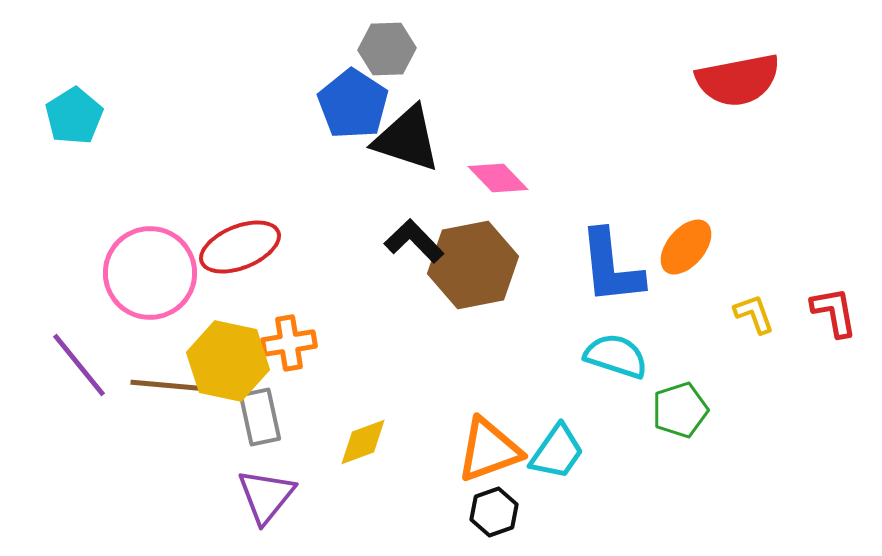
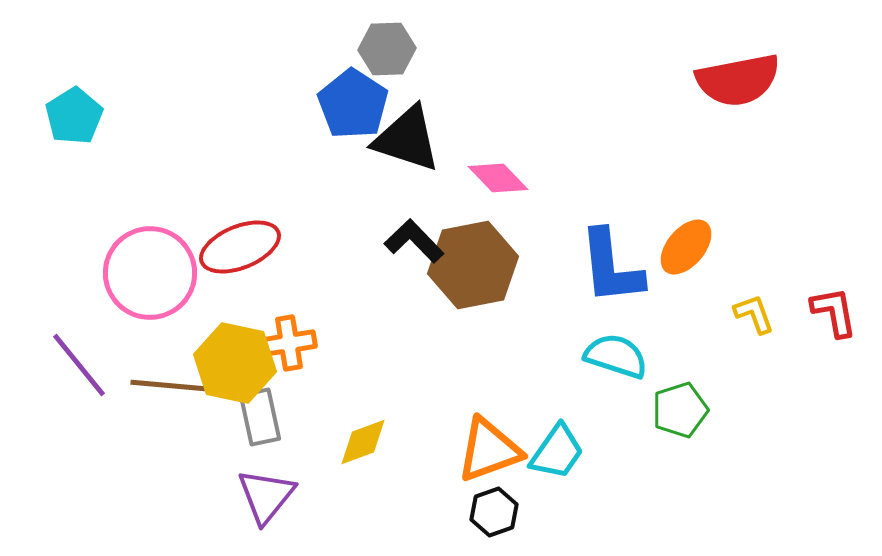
yellow hexagon: moved 7 px right, 2 px down
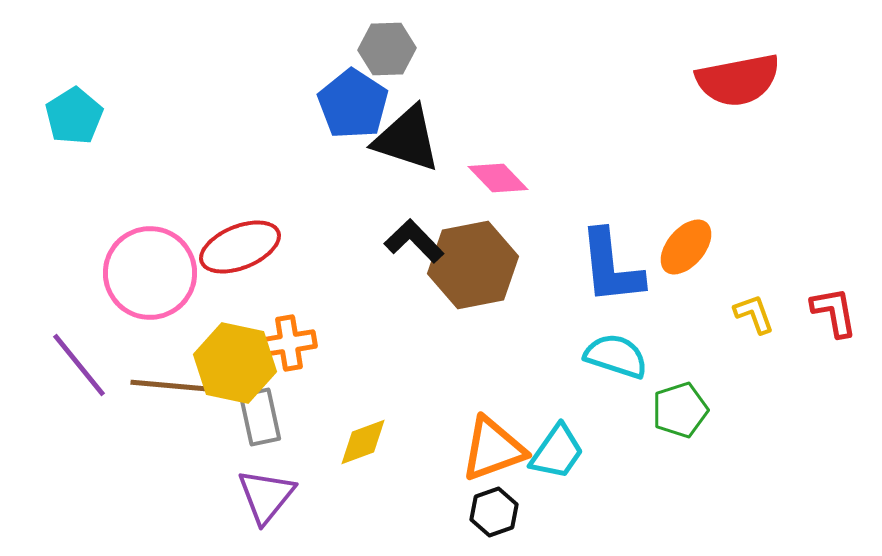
orange triangle: moved 4 px right, 1 px up
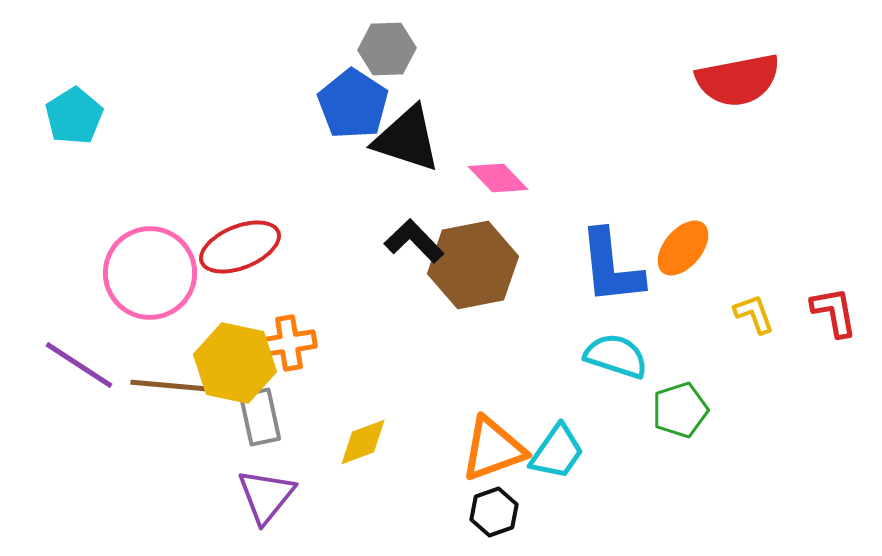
orange ellipse: moved 3 px left, 1 px down
purple line: rotated 18 degrees counterclockwise
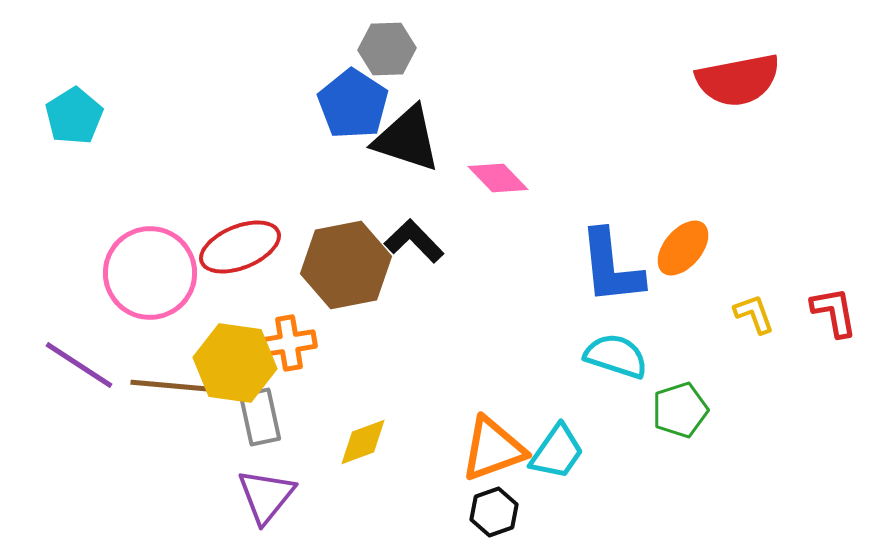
brown hexagon: moved 127 px left
yellow hexagon: rotated 4 degrees counterclockwise
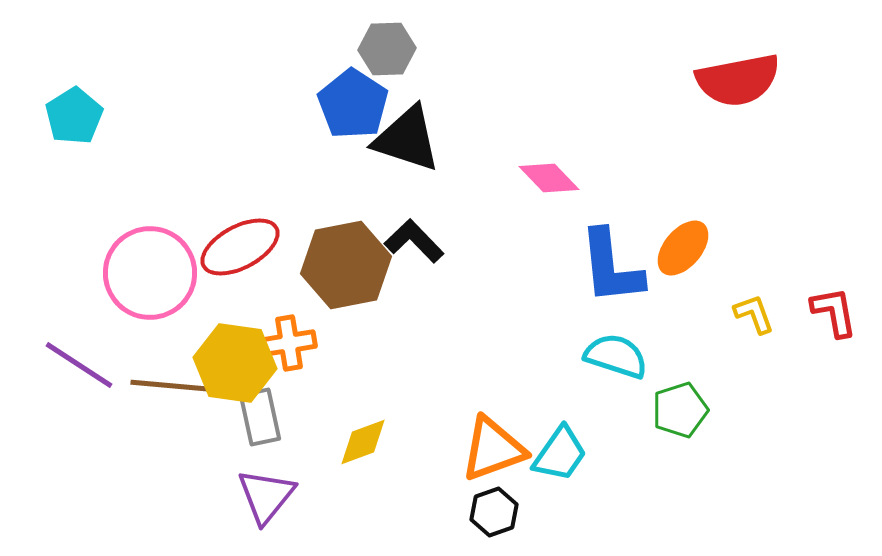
pink diamond: moved 51 px right
red ellipse: rotated 6 degrees counterclockwise
cyan trapezoid: moved 3 px right, 2 px down
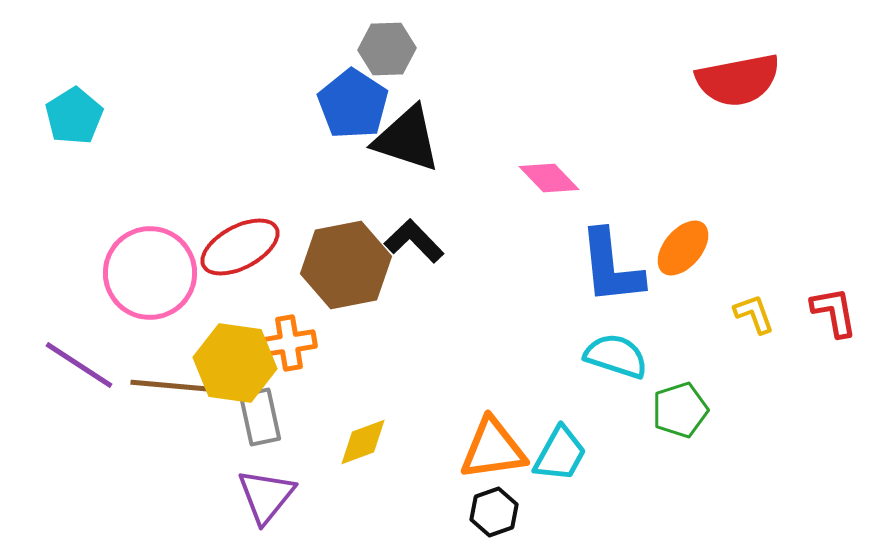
orange triangle: rotated 12 degrees clockwise
cyan trapezoid: rotated 6 degrees counterclockwise
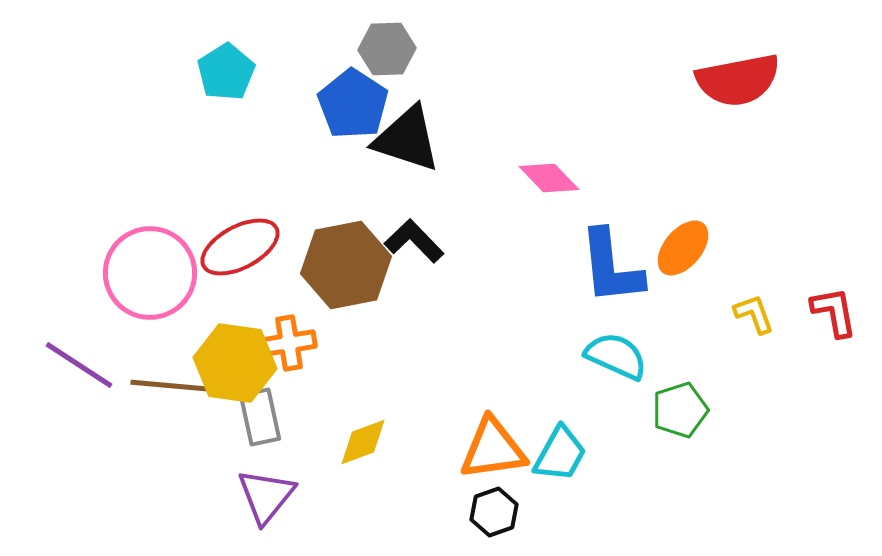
cyan pentagon: moved 152 px right, 44 px up
cyan semicircle: rotated 6 degrees clockwise
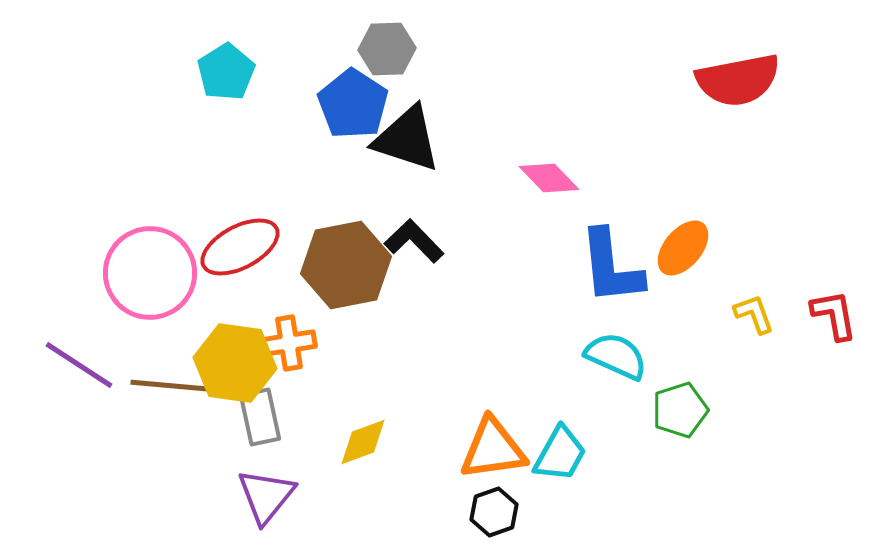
red L-shape: moved 3 px down
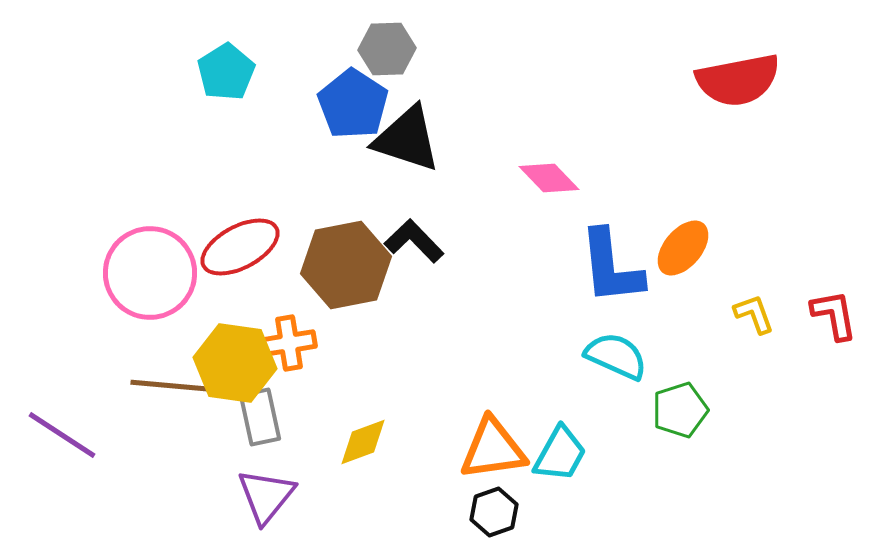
purple line: moved 17 px left, 70 px down
